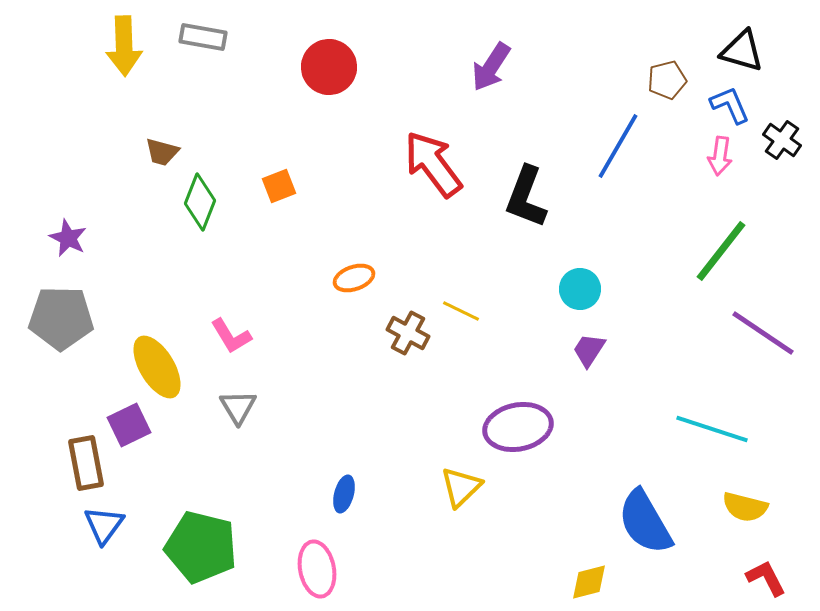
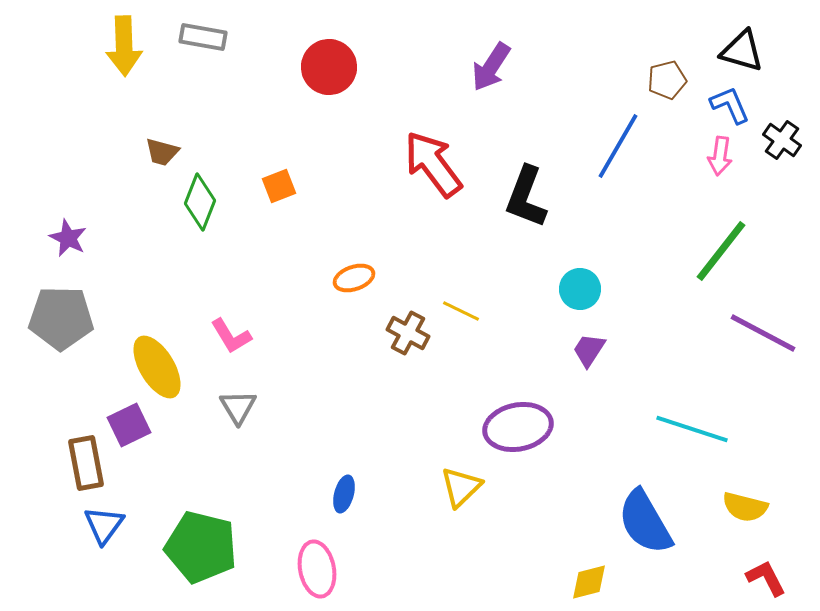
purple line: rotated 6 degrees counterclockwise
cyan line: moved 20 px left
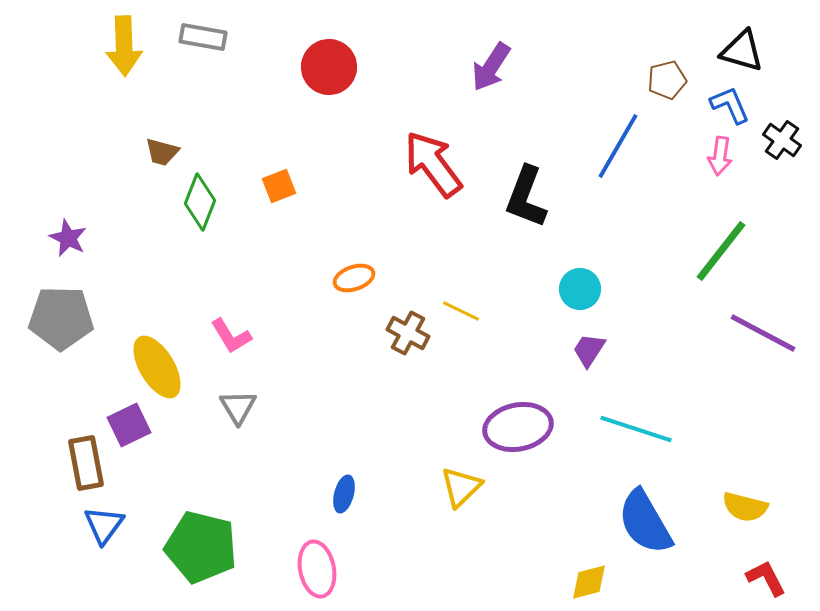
cyan line: moved 56 px left
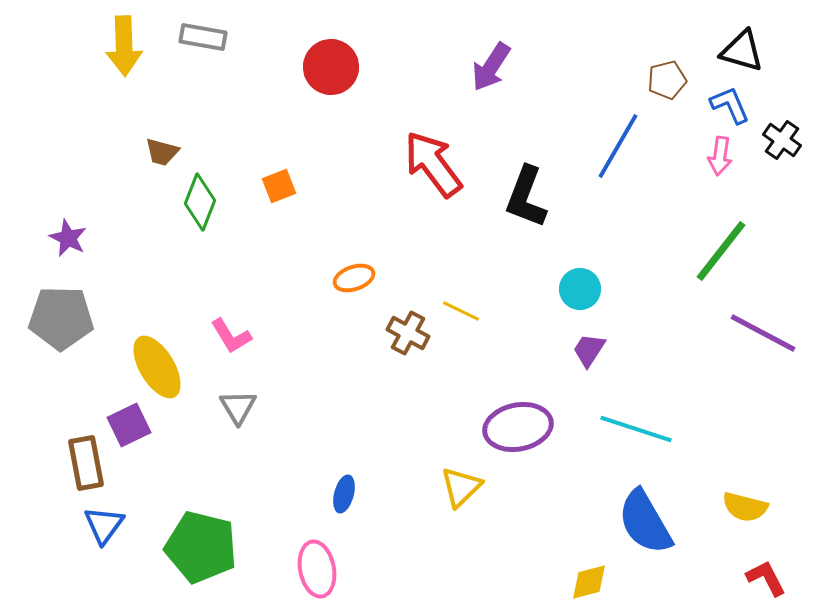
red circle: moved 2 px right
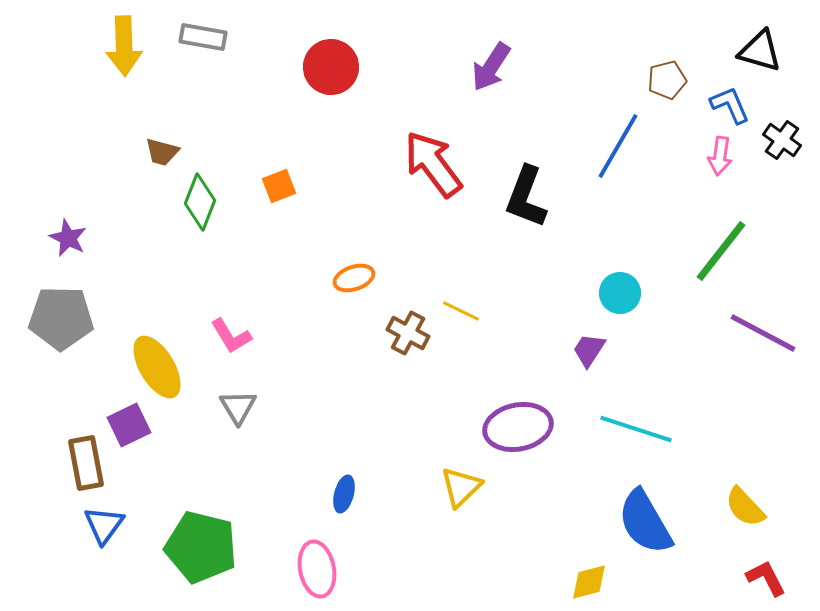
black triangle: moved 18 px right
cyan circle: moved 40 px right, 4 px down
yellow semicircle: rotated 33 degrees clockwise
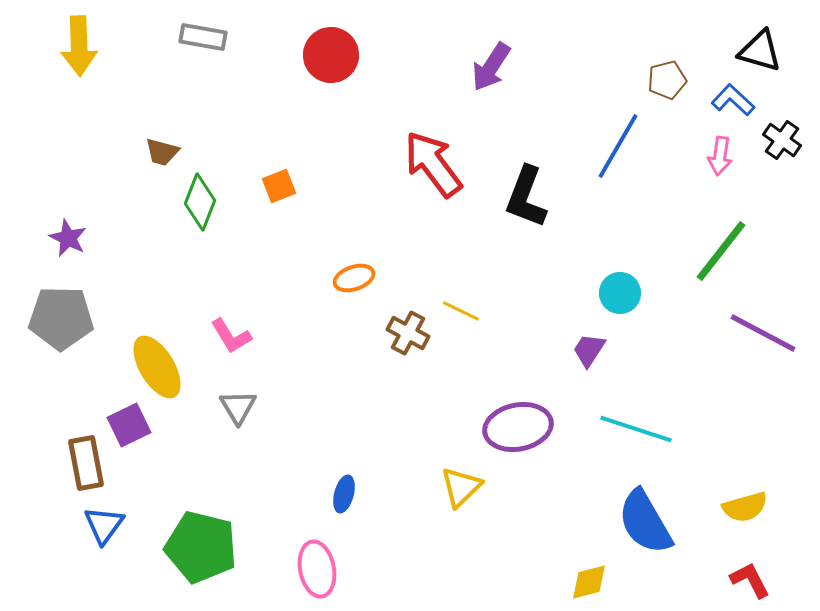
yellow arrow: moved 45 px left
red circle: moved 12 px up
blue L-shape: moved 3 px right, 5 px up; rotated 24 degrees counterclockwise
yellow semicircle: rotated 63 degrees counterclockwise
red L-shape: moved 16 px left, 2 px down
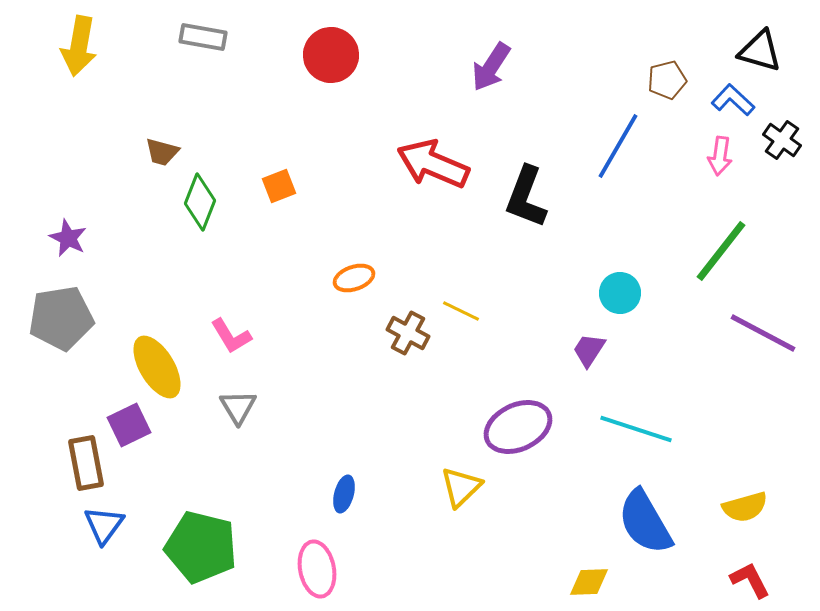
yellow arrow: rotated 12 degrees clockwise
red arrow: rotated 30 degrees counterclockwise
gray pentagon: rotated 10 degrees counterclockwise
purple ellipse: rotated 14 degrees counterclockwise
yellow diamond: rotated 12 degrees clockwise
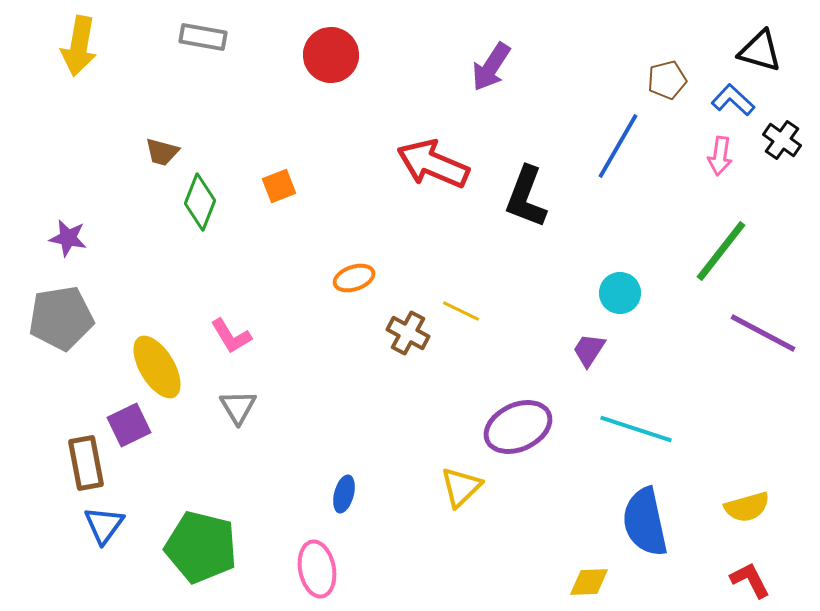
purple star: rotated 15 degrees counterclockwise
yellow semicircle: moved 2 px right
blue semicircle: rotated 18 degrees clockwise
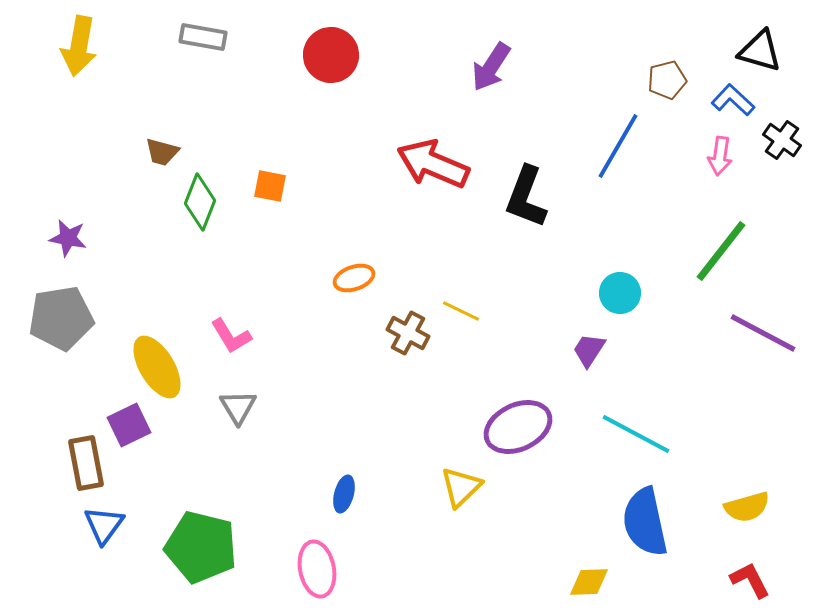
orange square: moved 9 px left; rotated 32 degrees clockwise
cyan line: moved 5 px down; rotated 10 degrees clockwise
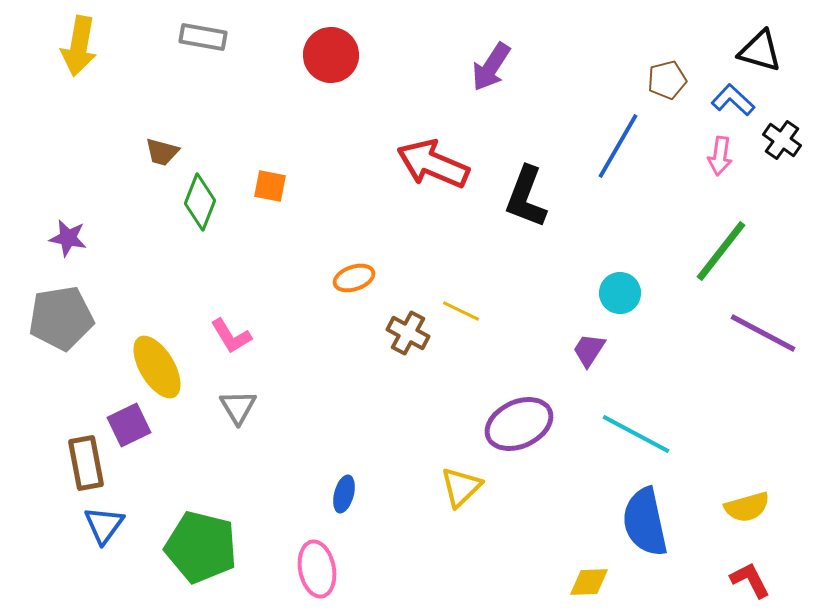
purple ellipse: moved 1 px right, 3 px up
